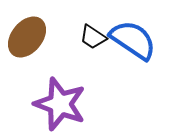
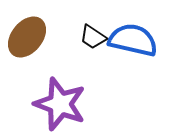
blue semicircle: rotated 21 degrees counterclockwise
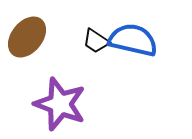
black trapezoid: moved 3 px right, 4 px down
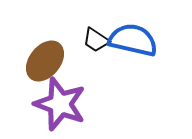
brown ellipse: moved 18 px right, 24 px down
black trapezoid: moved 1 px up
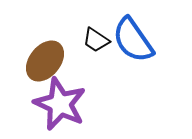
blue semicircle: rotated 138 degrees counterclockwise
purple star: rotated 4 degrees clockwise
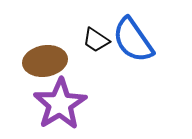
brown ellipse: rotated 42 degrees clockwise
purple star: rotated 16 degrees clockwise
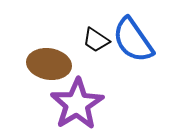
brown ellipse: moved 4 px right, 3 px down; rotated 18 degrees clockwise
purple star: moved 17 px right
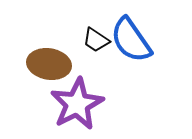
blue semicircle: moved 2 px left
purple star: rotated 4 degrees clockwise
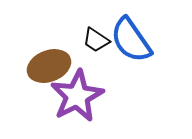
brown ellipse: moved 2 px down; rotated 30 degrees counterclockwise
purple star: moved 8 px up
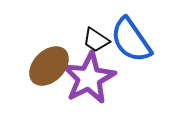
brown ellipse: rotated 24 degrees counterclockwise
purple star: moved 12 px right, 18 px up
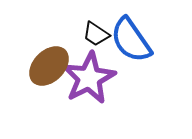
black trapezoid: moved 6 px up
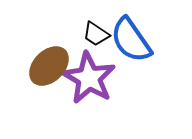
purple star: rotated 14 degrees counterclockwise
